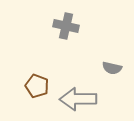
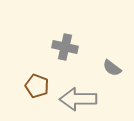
gray cross: moved 1 px left, 21 px down
gray semicircle: rotated 24 degrees clockwise
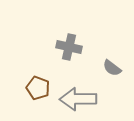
gray cross: moved 4 px right
brown pentagon: moved 1 px right, 2 px down
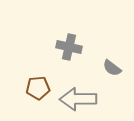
brown pentagon: rotated 25 degrees counterclockwise
